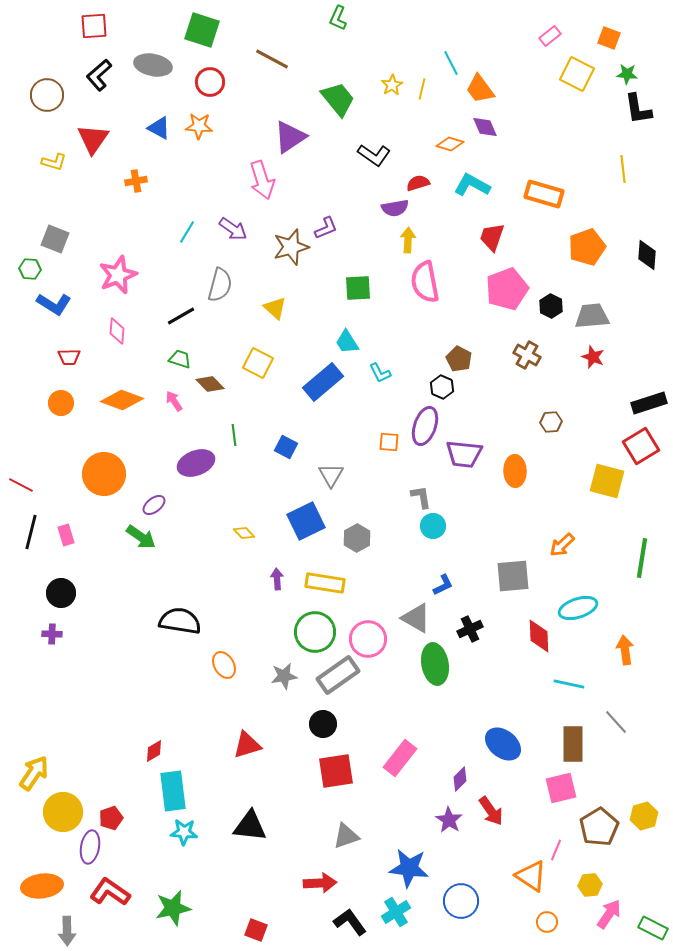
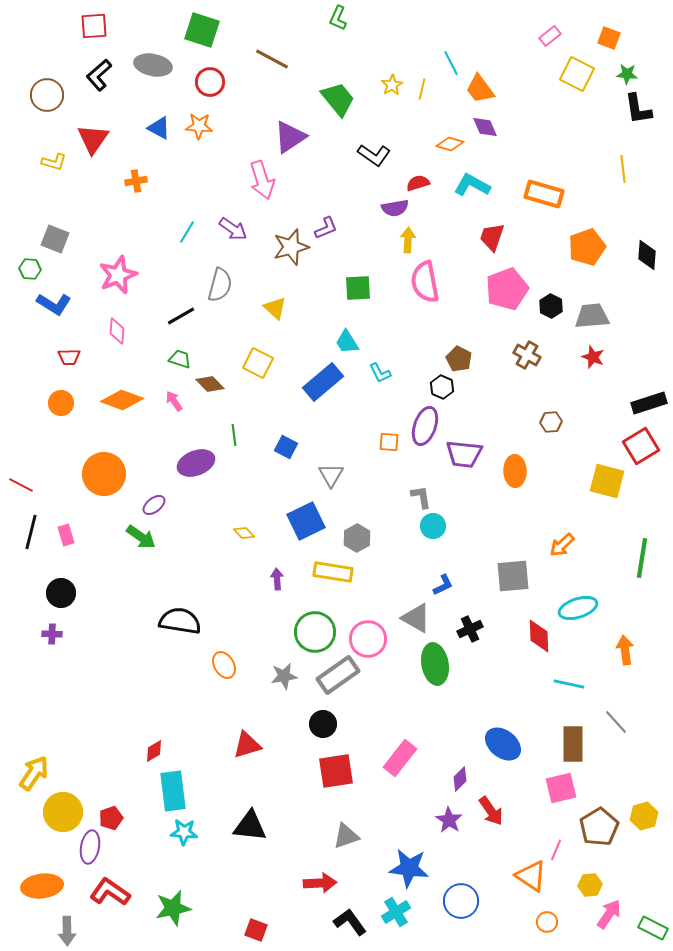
yellow rectangle at (325, 583): moved 8 px right, 11 px up
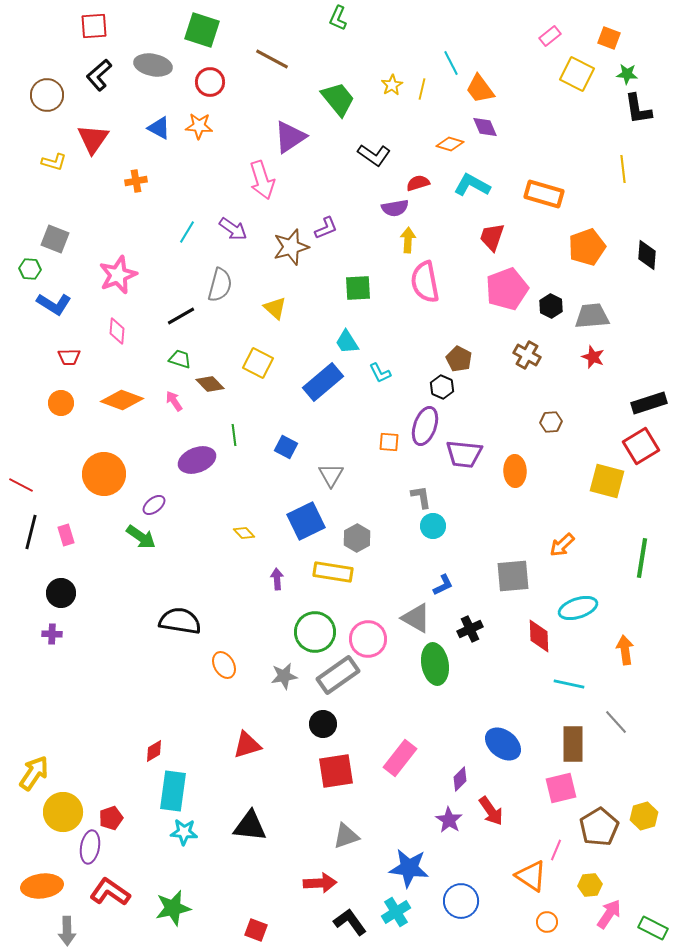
purple ellipse at (196, 463): moved 1 px right, 3 px up
cyan rectangle at (173, 791): rotated 15 degrees clockwise
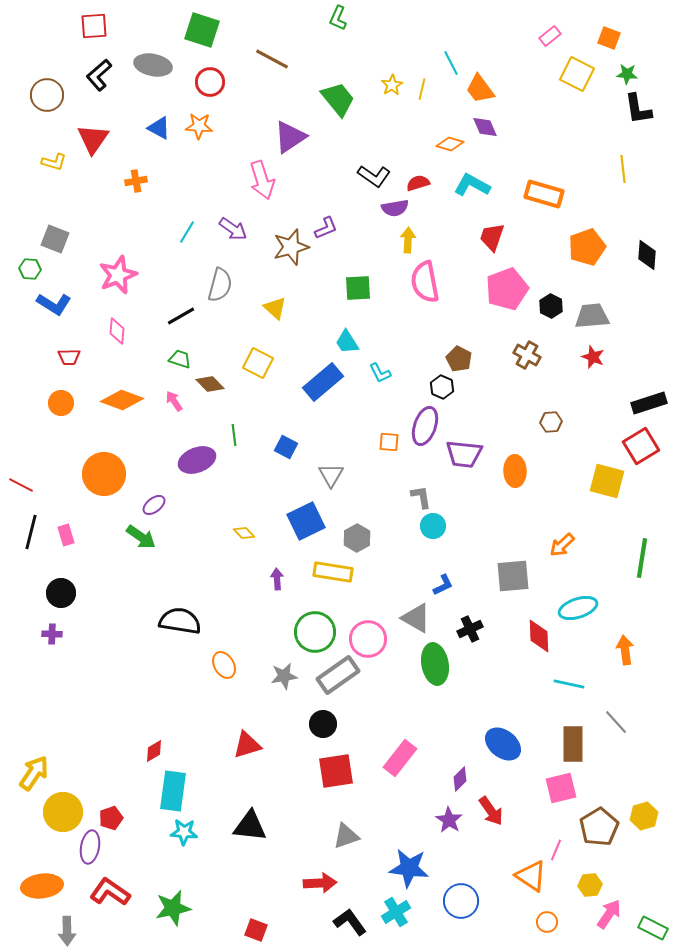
black L-shape at (374, 155): moved 21 px down
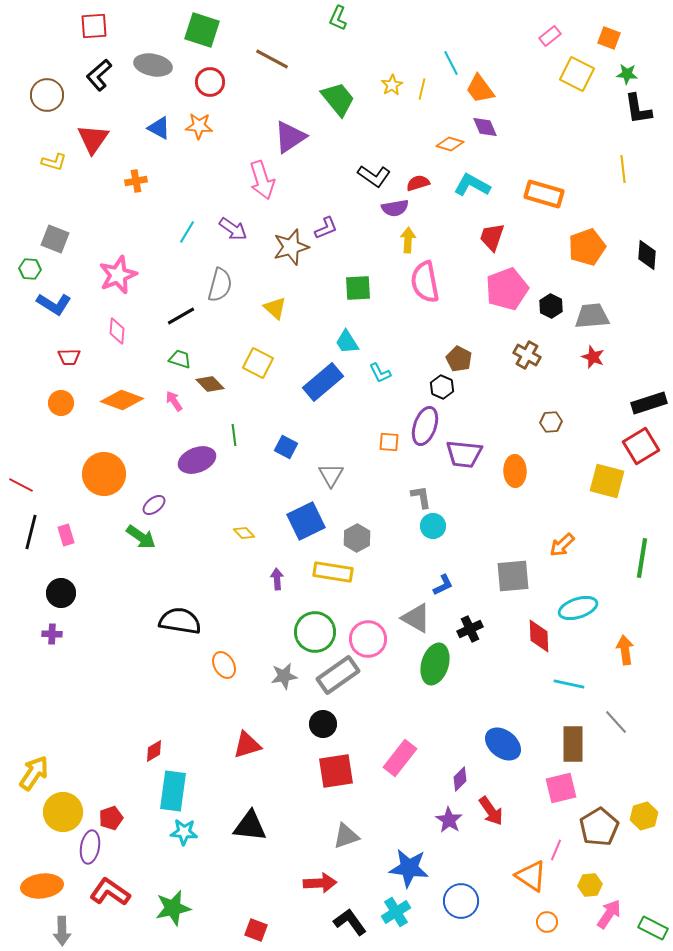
green ellipse at (435, 664): rotated 27 degrees clockwise
gray arrow at (67, 931): moved 5 px left
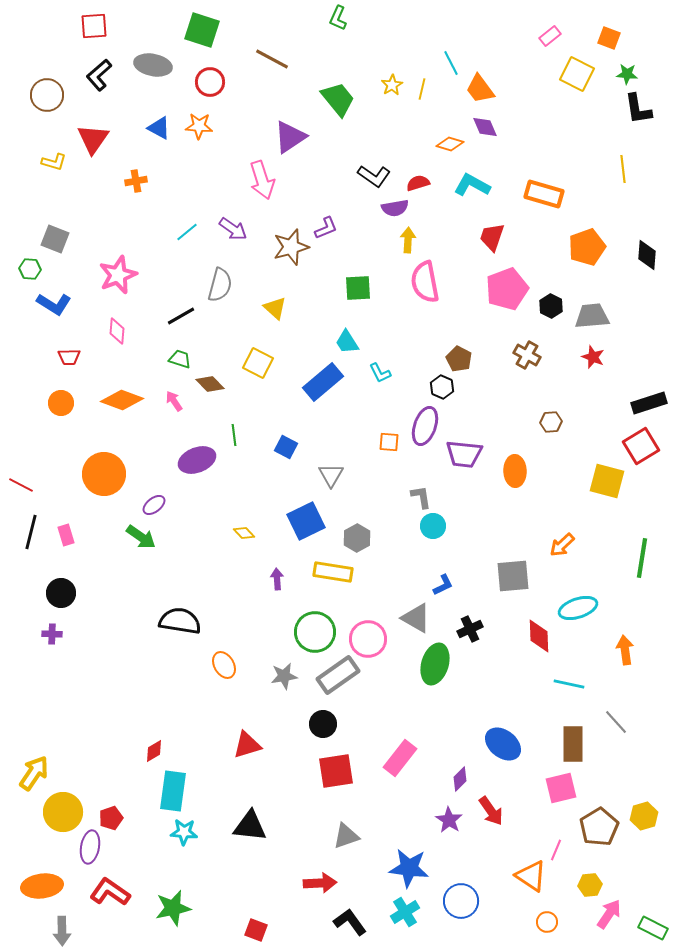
cyan line at (187, 232): rotated 20 degrees clockwise
cyan cross at (396, 912): moved 9 px right
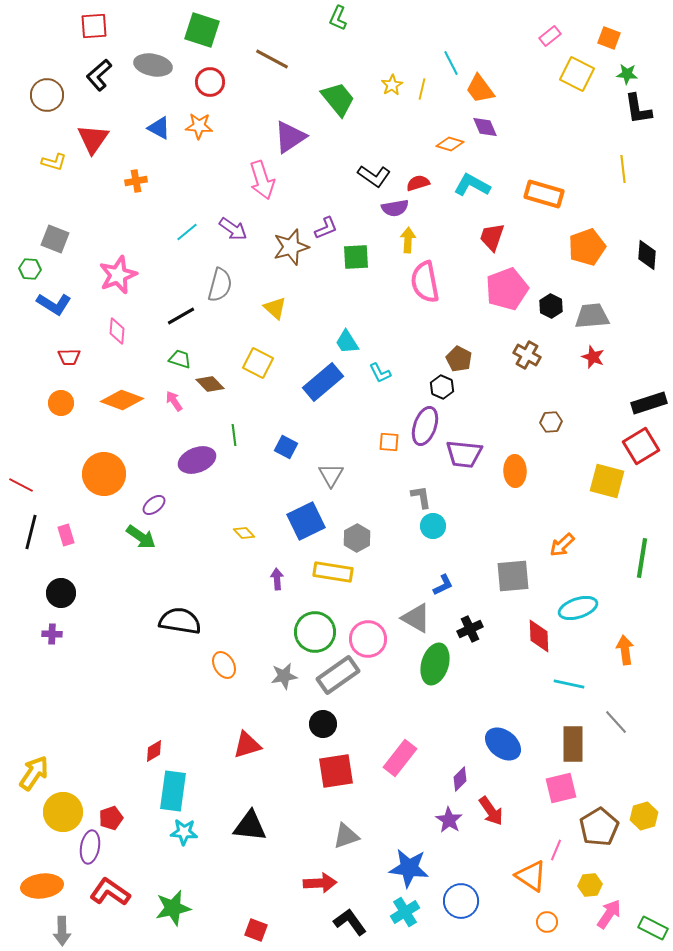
green square at (358, 288): moved 2 px left, 31 px up
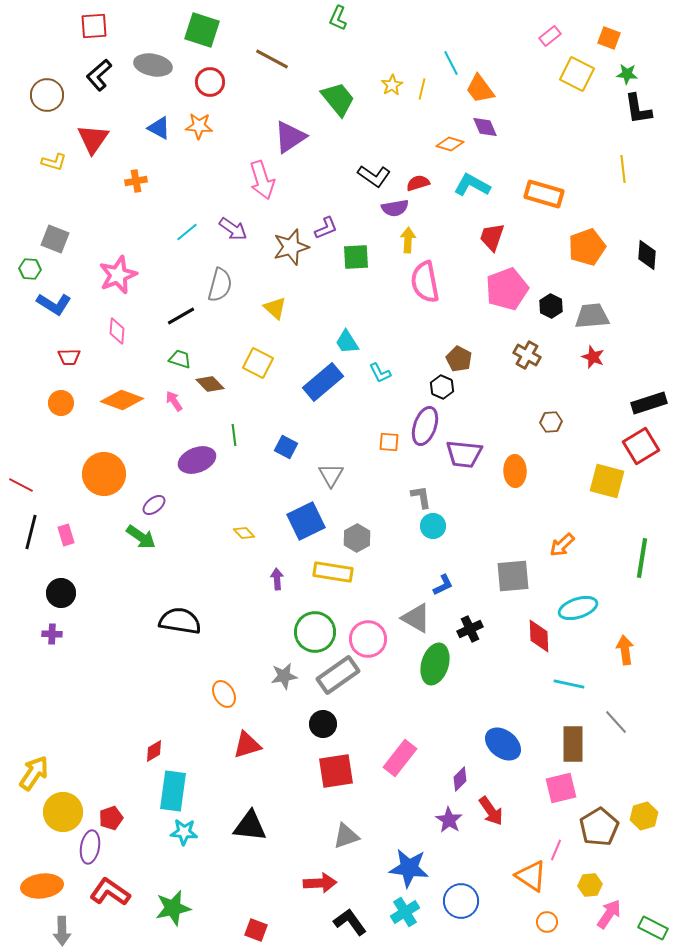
orange ellipse at (224, 665): moved 29 px down
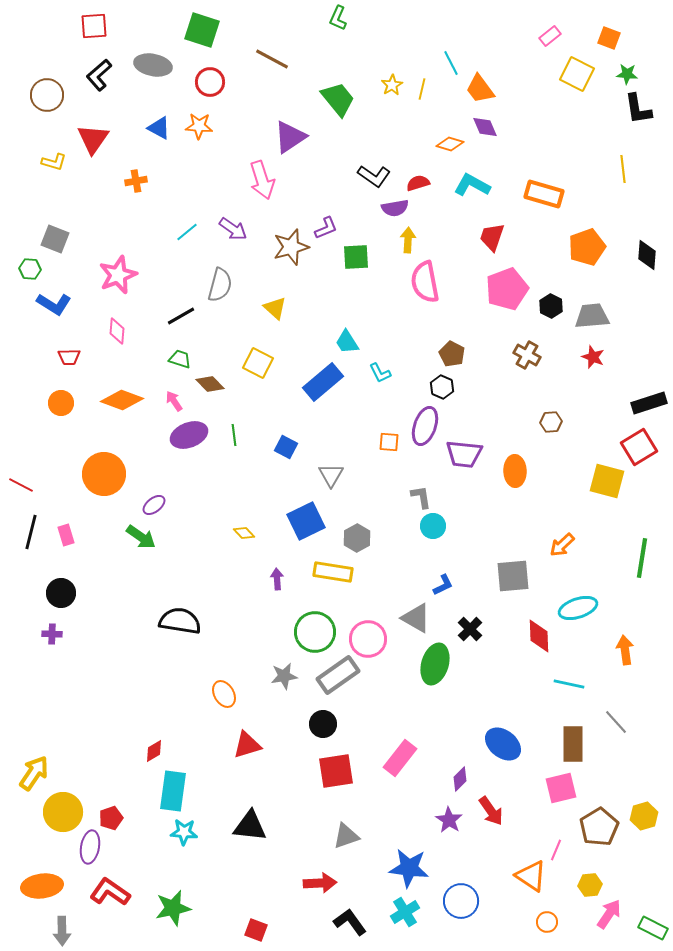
brown pentagon at (459, 359): moved 7 px left, 5 px up
red square at (641, 446): moved 2 px left, 1 px down
purple ellipse at (197, 460): moved 8 px left, 25 px up
black cross at (470, 629): rotated 20 degrees counterclockwise
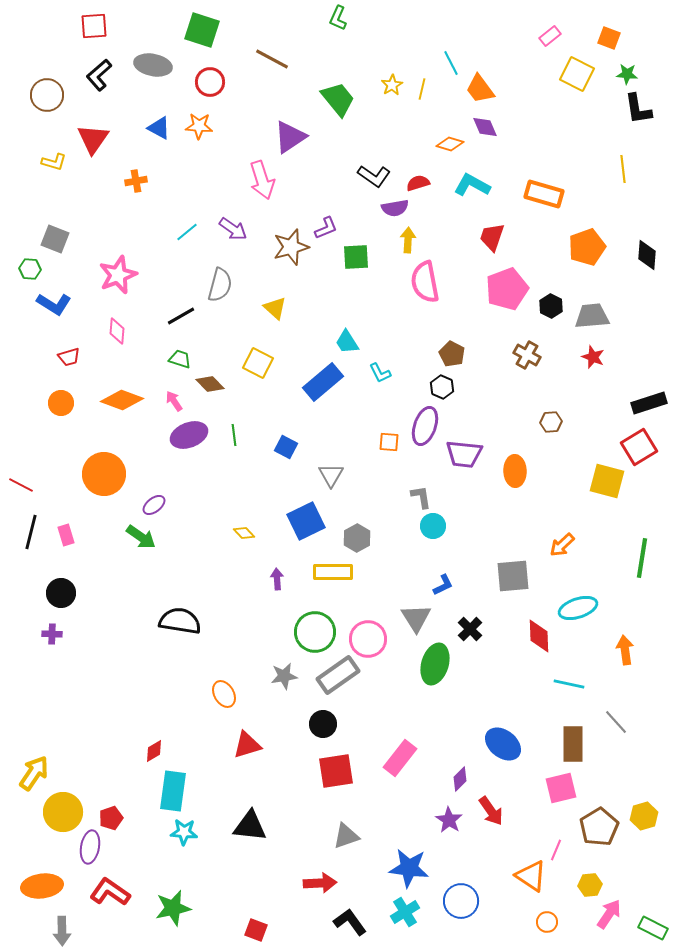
red trapezoid at (69, 357): rotated 15 degrees counterclockwise
yellow rectangle at (333, 572): rotated 9 degrees counterclockwise
gray triangle at (416, 618): rotated 28 degrees clockwise
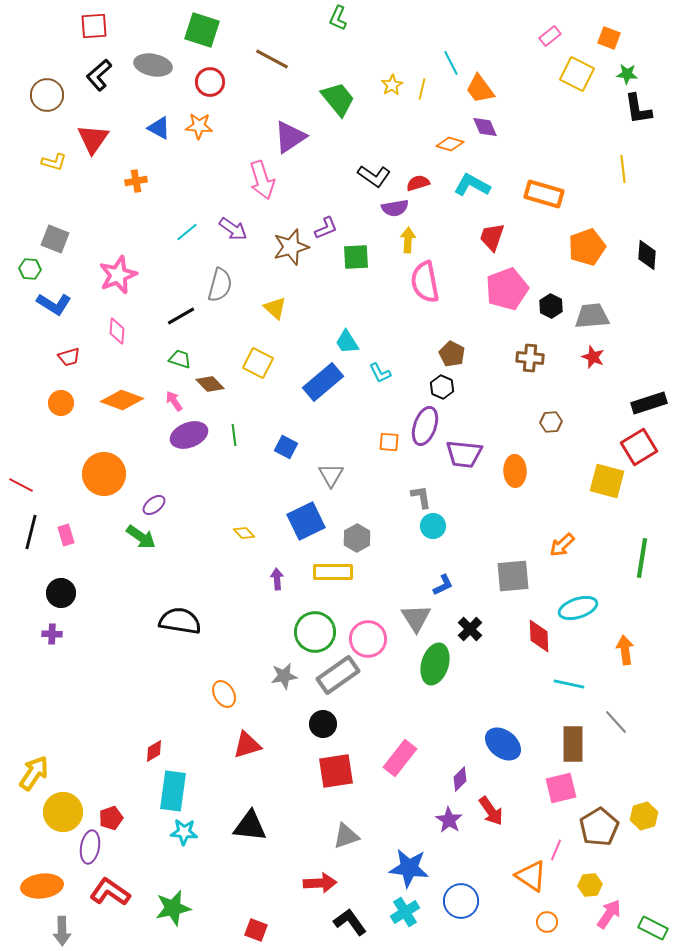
brown cross at (527, 355): moved 3 px right, 3 px down; rotated 24 degrees counterclockwise
